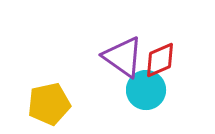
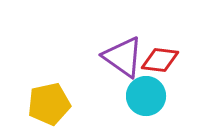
red diamond: rotated 30 degrees clockwise
cyan circle: moved 6 px down
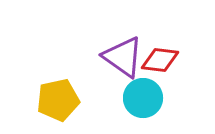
cyan circle: moved 3 px left, 2 px down
yellow pentagon: moved 9 px right, 4 px up
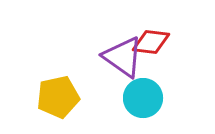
red diamond: moved 9 px left, 18 px up
yellow pentagon: moved 3 px up
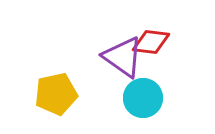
yellow pentagon: moved 2 px left, 3 px up
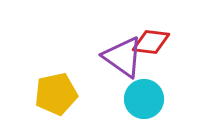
cyan circle: moved 1 px right, 1 px down
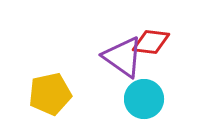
yellow pentagon: moved 6 px left
